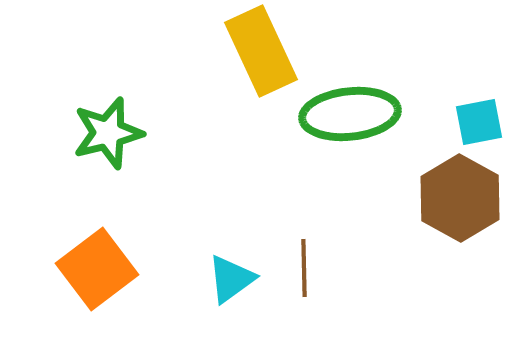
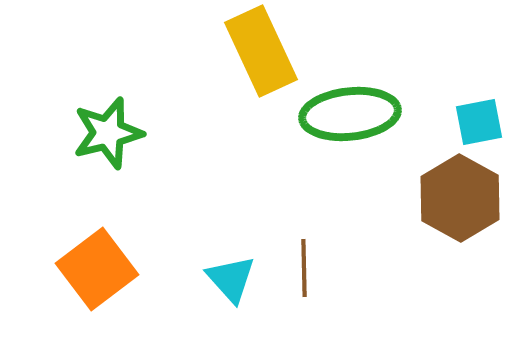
cyan triangle: rotated 36 degrees counterclockwise
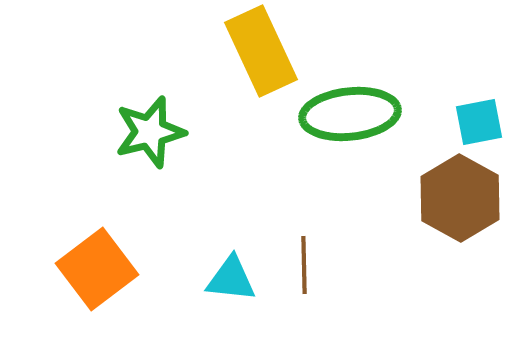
green star: moved 42 px right, 1 px up
brown line: moved 3 px up
cyan triangle: rotated 42 degrees counterclockwise
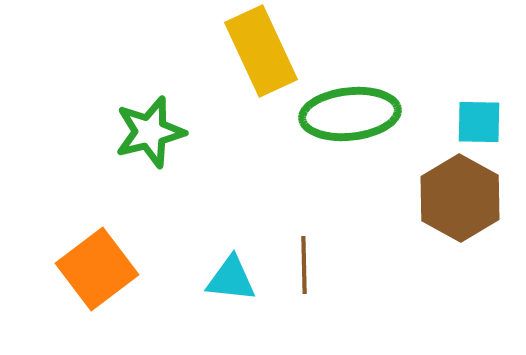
cyan square: rotated 12 degrees clockwise
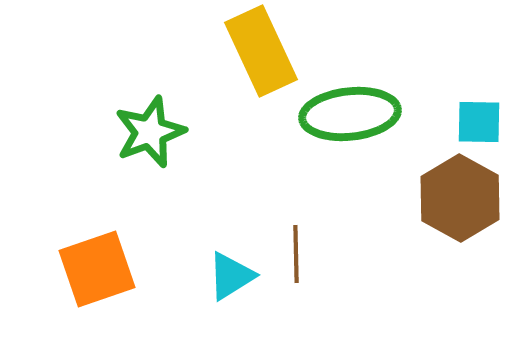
green star: rotated 6 degrees counterclockwise
brown line: moved 8 px left, 11 px up
orange square: rotated 18 degrees clockwise
cyan triangle: moved 3 px up; rotated 38 degrees counterclockwise
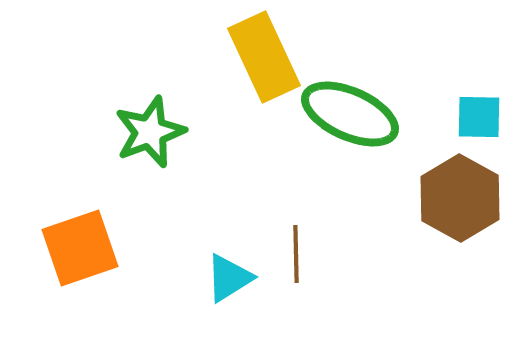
yellow rectangle: moved 3 px right, 6 px down
green ellipse: rotated 30 degrees clockwise
cyan square: moved 5 px up
orange square: moved 17 px left, 21 px up
cyan triangle: moved 2 px left, 2 px down
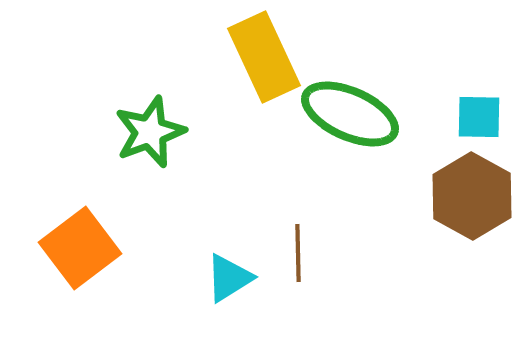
brown hexagon: moved 12 px right, 2 px up
orange square: rotated 18 degrees counterclockwise
brown line: moved 2 px right, 1 px up
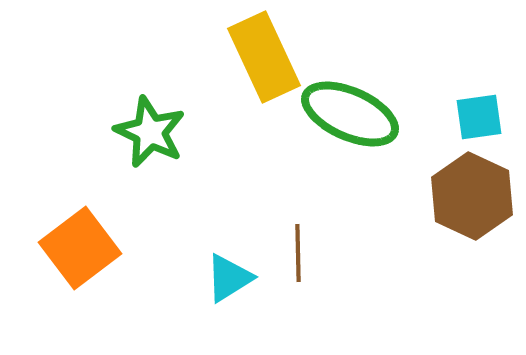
cyan square: rotated 9 degrees counterclockwise
green star: rotated 26 degrees counterclockwise
brown hexagon: rotated 4 degrees counterclockwise
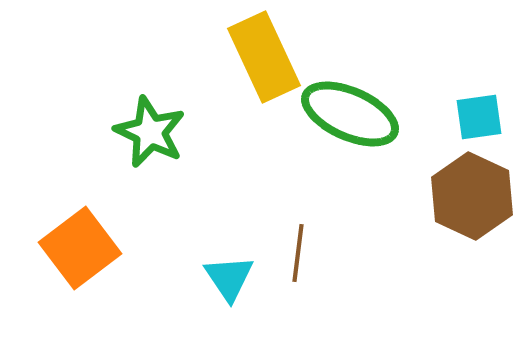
brown line: rotated 8 degrees clockwise
cyan triangle: rotated 32 degrees counterclockwise
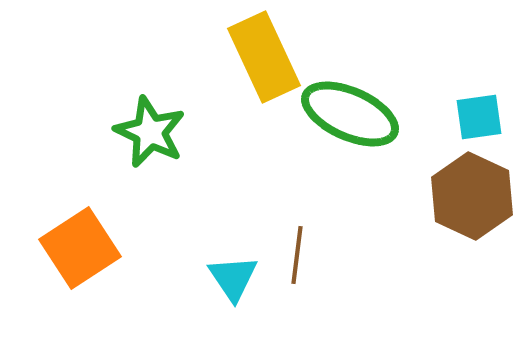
orange square: rotated 4 degrees clockwise
brown line: moved 1 px left, 2 px down
cyan triangle: moved 4 px right
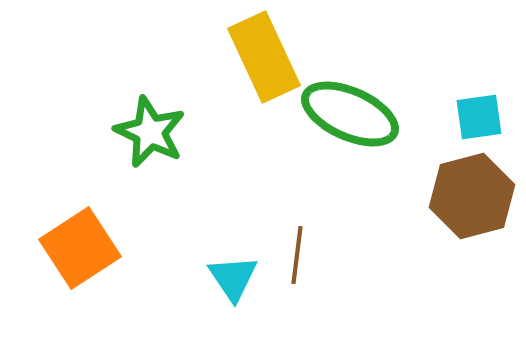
brown hexagon: rotated 20 degrees clockwise
